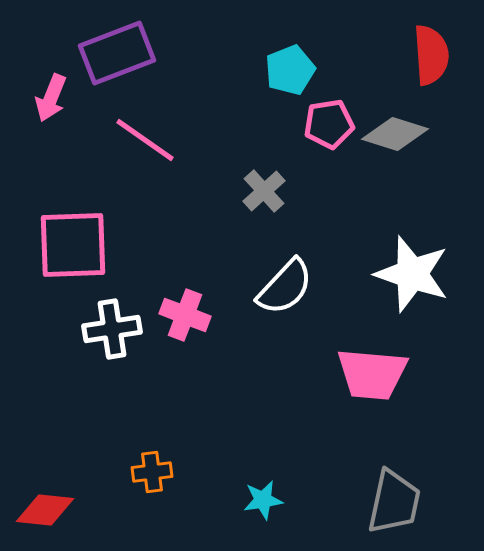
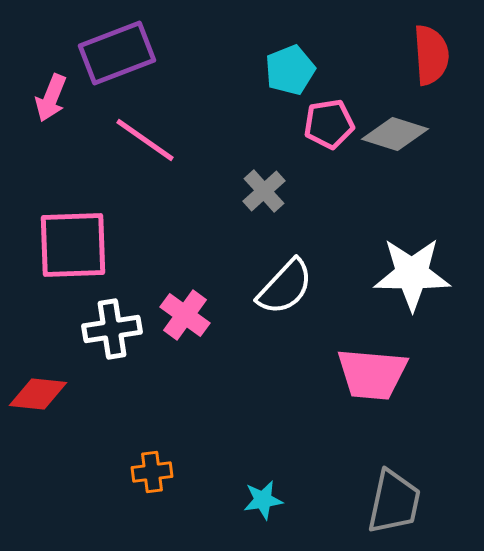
white star: rotated 18 degrees counterclockwise
pink cross: rotated 15 degrees clockwise
red diamond: moved 7 px left, 116 px up
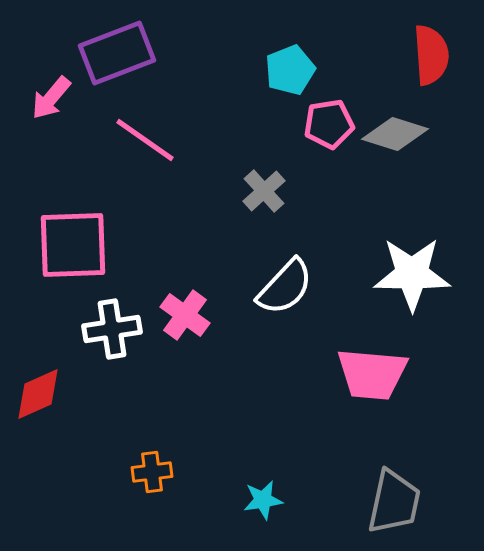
pink arrow: rotated 18 degrees clockwise
red diamond: rotated 30 degrees counterclockwise
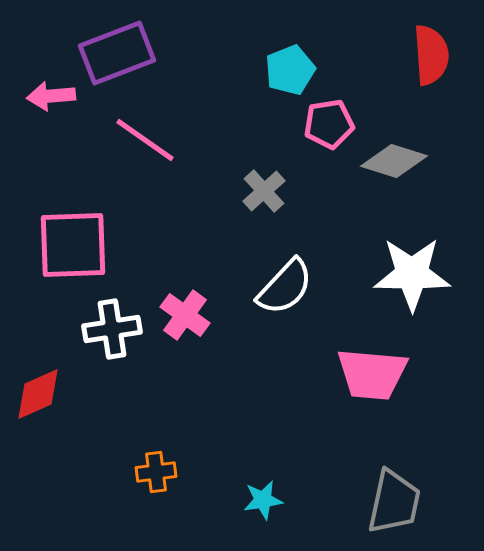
pink arrow: moved 2 px up; rotated 45 degrees clockwise
gray diamond: moved 1 px left, 27 px down
orange cross: moved 4 px right
